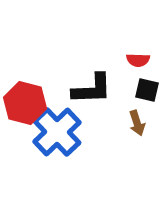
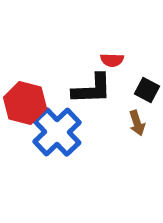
red semicircle: moved 26 px left
black square: rotated 15 degrees clockwise
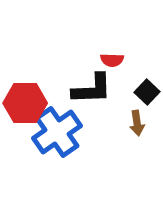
black square: moved 2 px down; rotated 15 degrees clockwise
red hexagon: rotated 15 degrees counterclockwise
brown arrow: rotated 10 degrees clockwise
blue cross: rotated 9 degrees clockwise
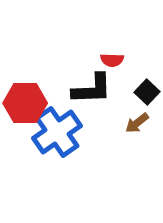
brown arrow: rotated 60 degrees clockwise
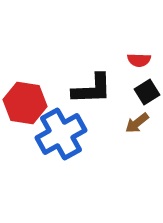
red semicircle: moved 27 px right
black square: rotated 15 degrees clockwise
red hexagon: rotated 9 degrees clockwise
blue cross: moved 4 px right, 2 px down; rotated 6 degrees clockwise
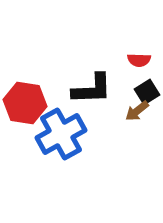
brown arrow: moved 12 px up
